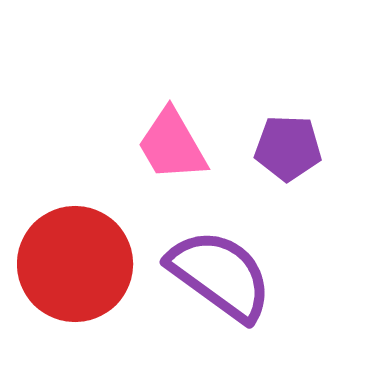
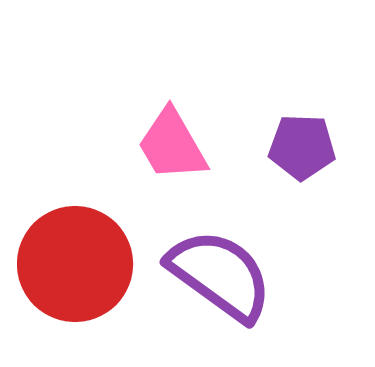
purple pentagon: moved 14 px right, 1 px up
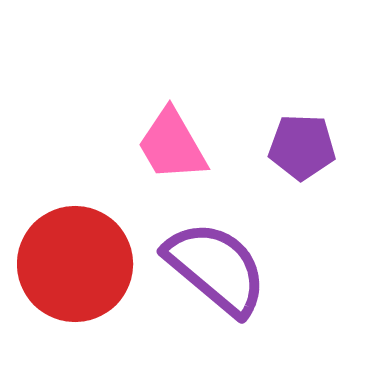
purple semicircle: moved 4 px left, 7 px up; rotated 4 degrees clockwise
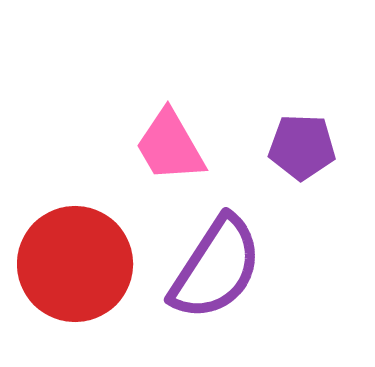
pink trapezoid: moved 2 px left, 1 px down
purple semicircle: rotated 83 degrees clockwise
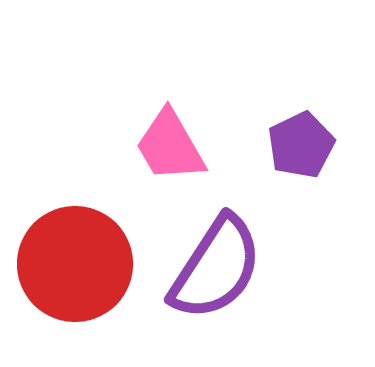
purple pentagon: moved 1 px left, 2 px up; rotated 28 degrees counterclockwise
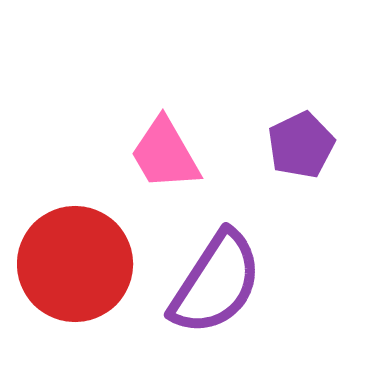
pink trapezoid: moved 5 px left, 8 px down
purple semicircle: moved 15 px down
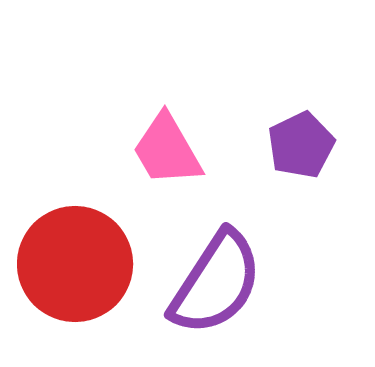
pink trapezoid: moved 2 px right, 4 px up
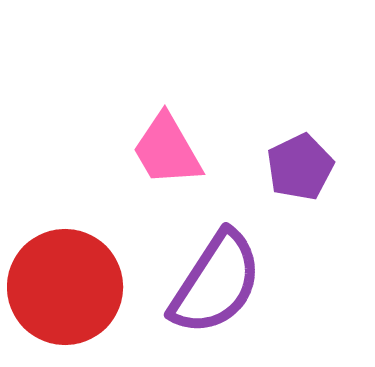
purple pentagon: moved 1 px left, 22 px down
red circle: moved 10 px left, 23 px down
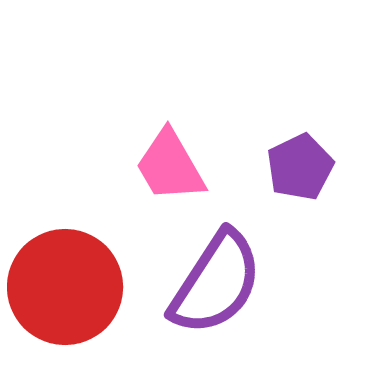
pink trapezoid: moved 3 px right, 16 px down
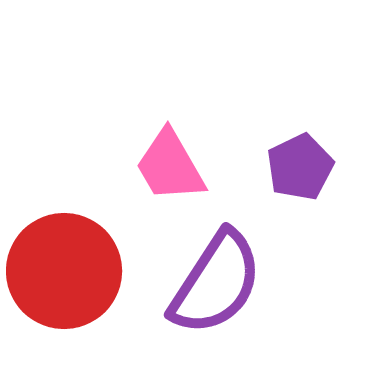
red circle: moved 1 px left, 16 px up
